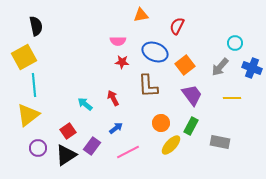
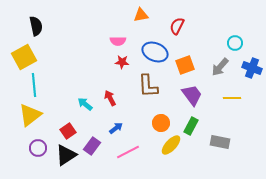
orange square: rotated 18 degrees clockwise
red arrow: moved 3 px left
yellow triangle: moved 2 px right
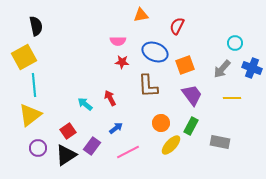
gray arrow: moved 2 px right, 2 px down
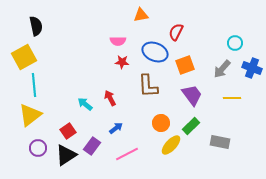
red semicircle: moved 1 px left, 6 px down
green rectangle: rotated 18 degrees clockwise
pink line: moved 1 px left, 2 px down
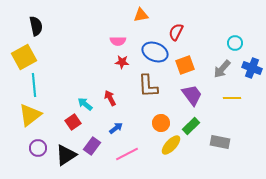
red square: moved 5 px right, 9 px up
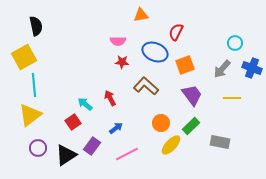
brown L-shape: moved 2 px left; rotated 135 degrees clockwise
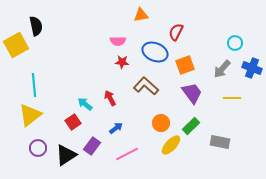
yellow square: moved 8 px left, 12 px up
purple trapezoid: moved 2 px up
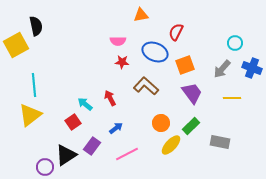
purple circle: moved 7 px right, 19 px down
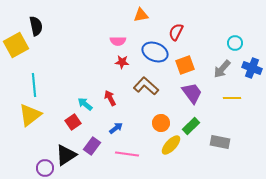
pink line: rotated 35 degrees clockwise
purple circle: moved 1 px down
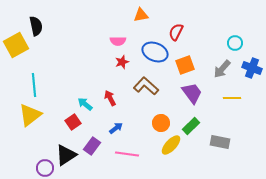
red star: rotated 24 degrees counterclockwise
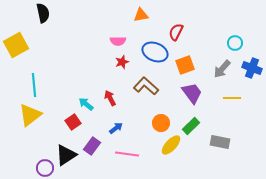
black semicircle: moved 7 px right, 13 px up
cyan arrow: moved 1 px right
